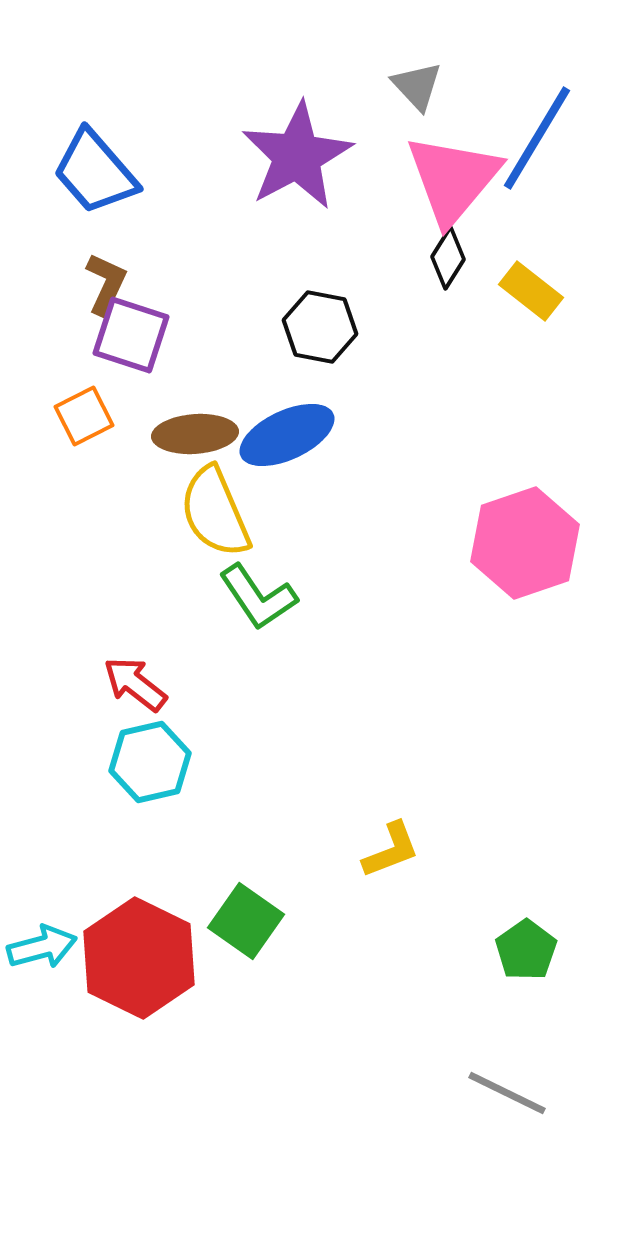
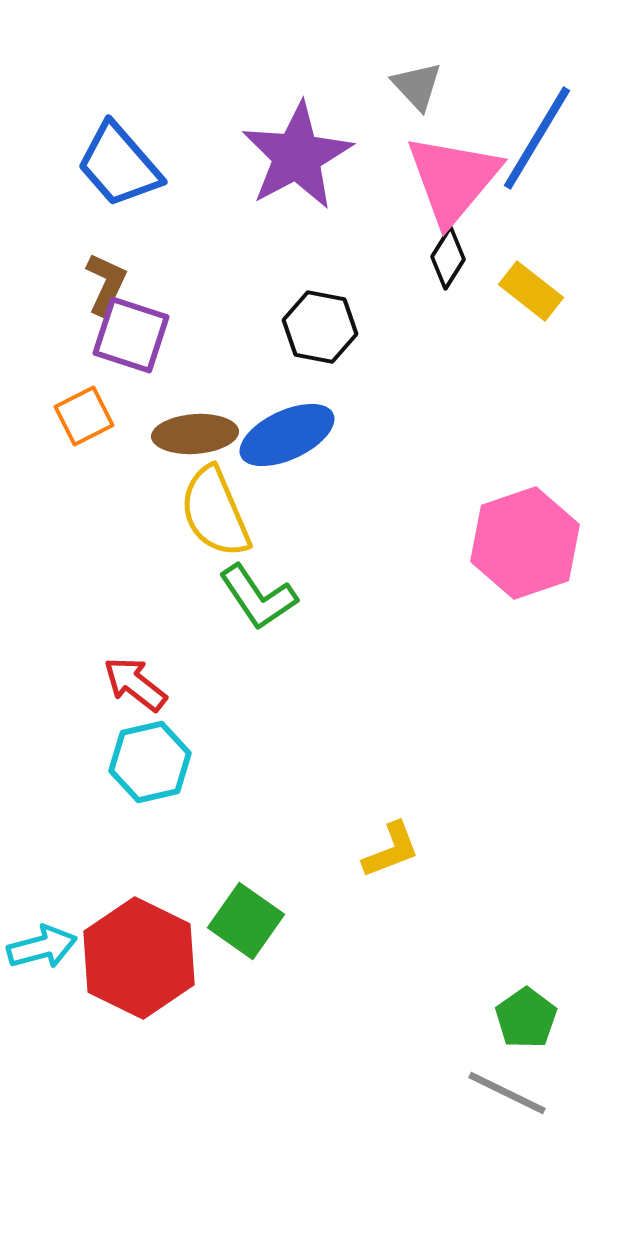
blue trapezoid: moved 24 px right, 7 px up
green pentagon: moved 68 px down
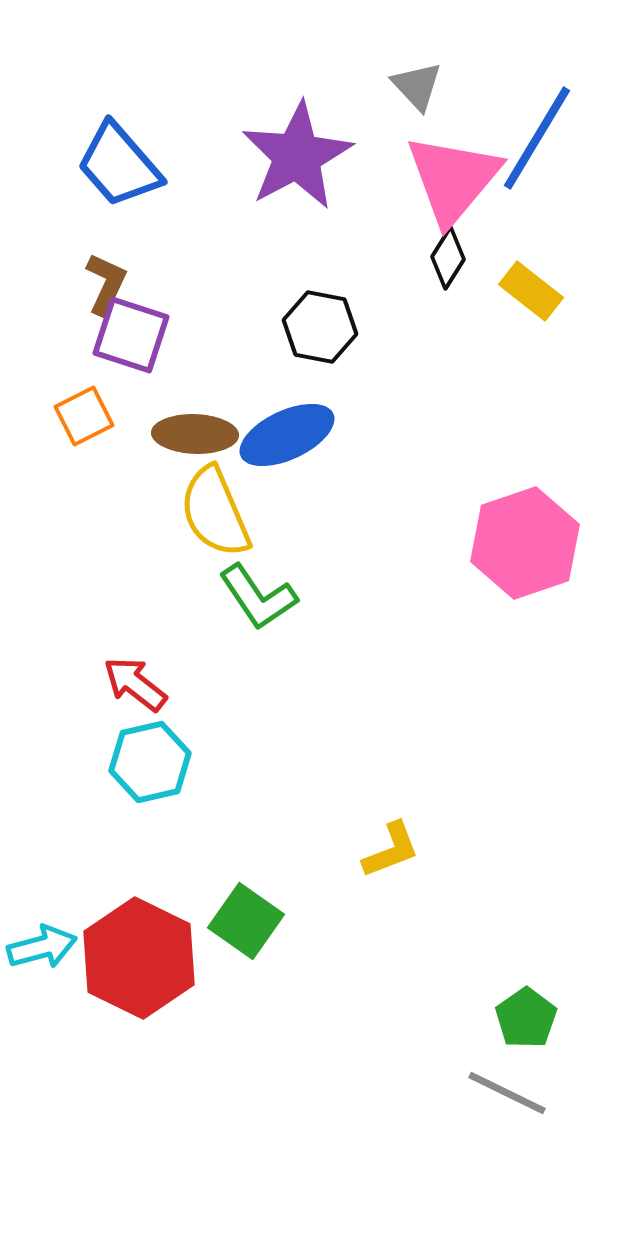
brown ellipse: rotated 6 degrees clockwise
